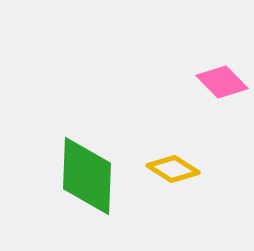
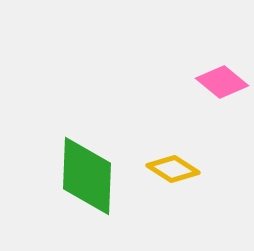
pink diamond: rotated 6 degrees counterclockwise
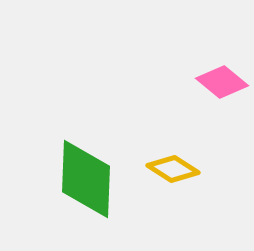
green diamond: moved 1 px left, 3 px down
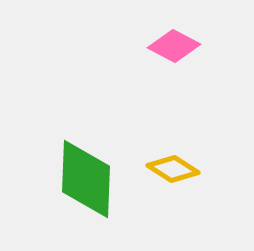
pink diamond: moved 48 px left, 36 px up; rotated 12 degrees counterclockwise
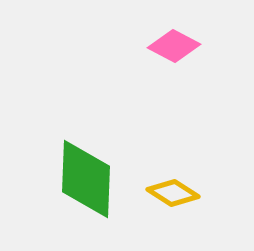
yellow diamond: moved 24 px down
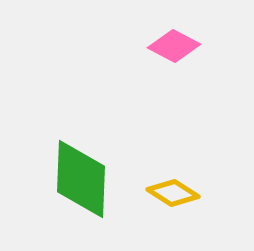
green diamond: moved 5 px left
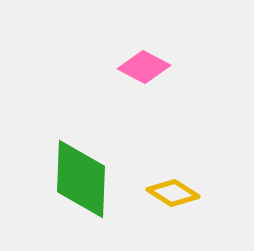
pink diamond: moved 30 px left, 21 px down
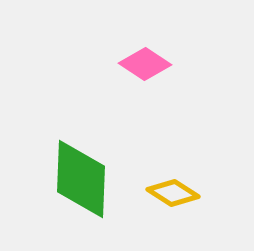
pink diamond: moved 1 px right, 3 px up; rotated 6 degrees clockwise
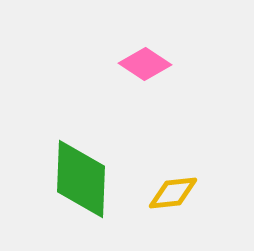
yellow diamond: rotated 39 degrees counterclockwise
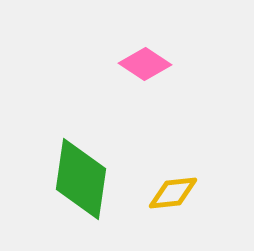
green diamond: rotated 6 degrees clockwise
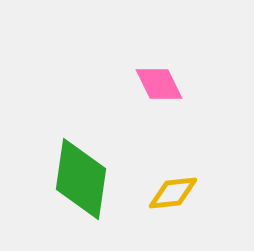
pink diamond: moved 14 px right, 20 px down; rotated 30 degrees clockwise
